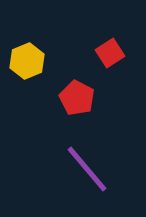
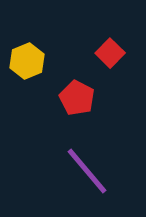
red square: rotated 12 degrees counterclockwise
purple line: moved 2 px down
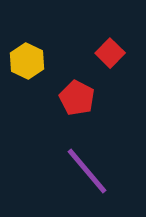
yellow hexagon: rotated 12 degrees counterclockwise
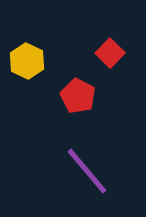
red pentagon: moved 1 px right, 2 px up
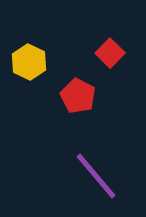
yellow hexagon: moved 2 px right, 1 px down
purple line: moved 9 px right, 5 px down
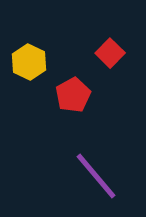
red pentagon: moved 5 px left, 1 px up; rotated 16 degrees clockwise
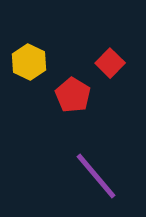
red square: moved 10 px down
red pentagon: rotated 12 degrees counterclockwise
